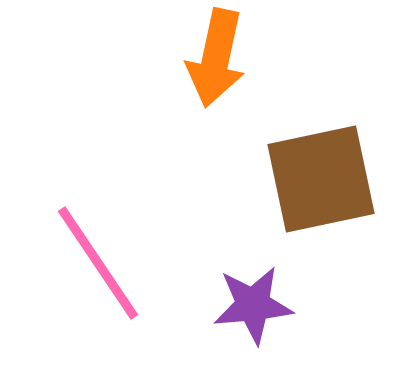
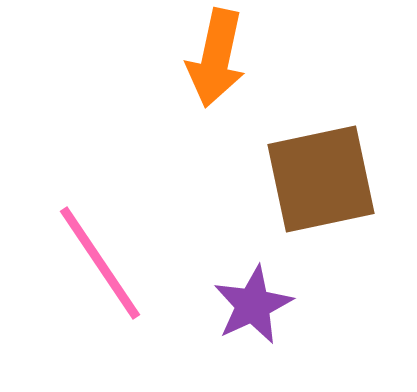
pink line: moved 2 px right
purple star: rotated 20 degrees counterclockwise
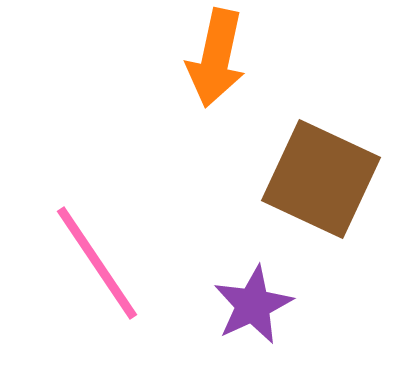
brown square: rotated 37 degrees clockwise
pink line: moved 3 px left
